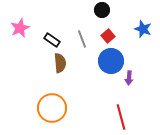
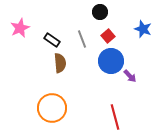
black circle: moved 2 px left, 2 px down
purple arrow: moved 1 px right, 2 px up; rotated 48 degrees counterclockwise
red line: moved 6 px left
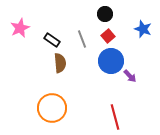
black circle: moved 5 px right, 2 px down
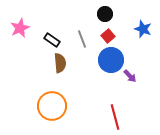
blue circle: moved 1 px up
orange circle: moved 2 px up
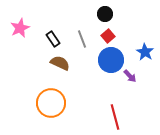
blue star: moved 2 px right, 23 px down; rotated 12 degrees clockwise
black rectangle: moved 1 px right, 1 px up; rotated 21 degrees clockwise
brown semicircle: rotated 60 degrees counterclockwise
orange circle: moved 1 px left, 3 px up
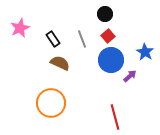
purple arrow: rotated 88 degrees counterclockwise
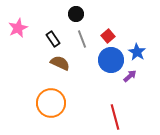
black circle: moved 29 px left
pink star: moved 2 px left
blue star: moved 8 px left
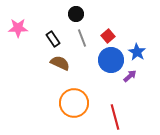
pink star: rotated 24 degrees clockwise
gray line: moved 1 px up
orange circle: moved 23 px right
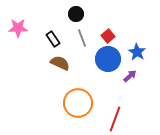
blue circle: moved 3 px left, 1 px up
orange circle: moved 4 px right
red line: moved 2 px down; rotated 35 degrees clockwise
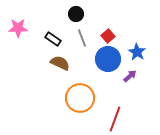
black rectangle: rotated 21 degrees counterclockwise
orange circle: moved 2 px right, 5 px up
